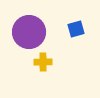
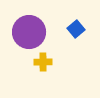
blue square: rotated 24 degrees counterclockwise
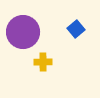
purple circle: moved 6 px left
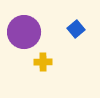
purple circle: moved 1 px right
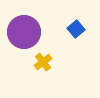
yellow cross: rotated 36 degrees counterclockwise
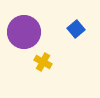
yellow cross: rotated 24 degrees counterclockwise
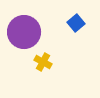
blue square: moved 6 px up
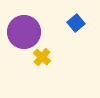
yellow cross: moved 1 px left, 5 px up; rotated 12 degrees clockwise
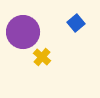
purple circle: moved 1 px left
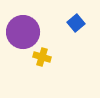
yellow cross: rotated 24 degrees counterclockwise
